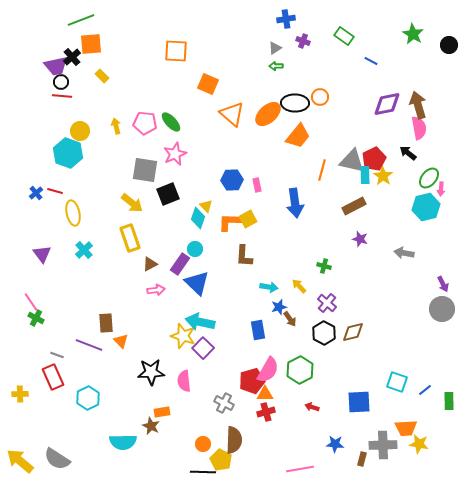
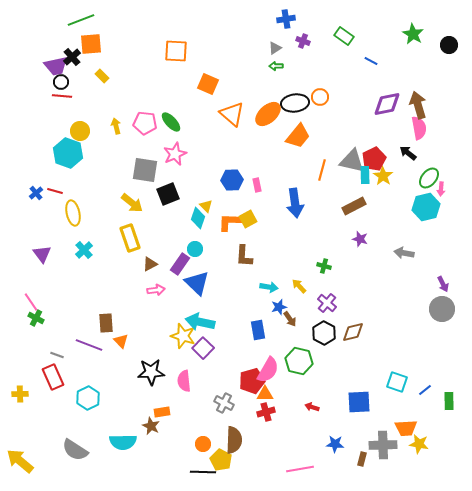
black ellipse at (295, 103): rotated 8 degrees counterclockwise
green hexagon at (300, 370): moved 1 px left, 9 px up; rotated 20 degrees counterclockwise
gray semicircle at (57, 459): moved 18 px right, 9 px up
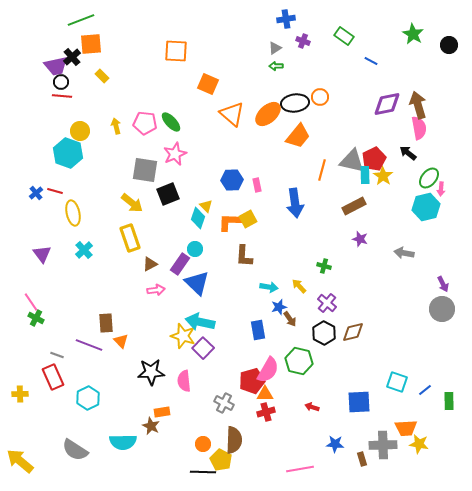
brown rectangle at (362, 459): rotated 32 degrees counterclockwise
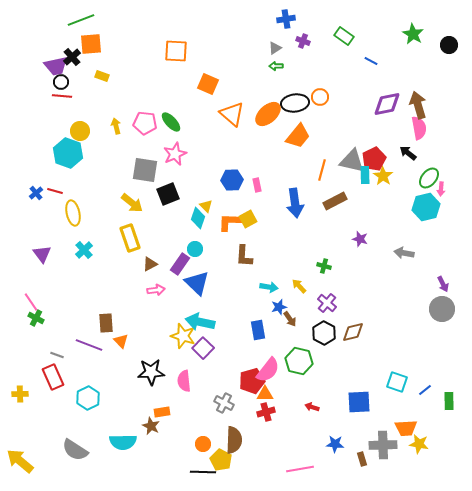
yellow rectangle at (102, 76): rotated 24 degrees counterclockwise
brown rectangle at (354, 206): moved 19 px left, 5 px up
pink semicircle at (268, 370): rotated 8 degrees clockwise
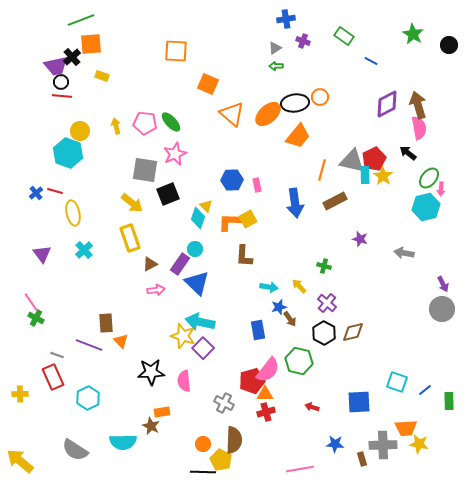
purple diamond at (387, 104): rotated 16 degrees counterclockwise
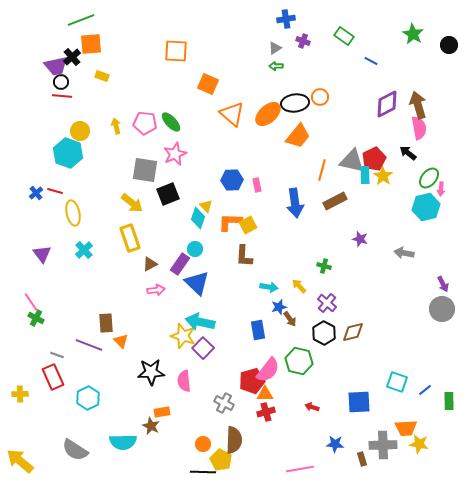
yellow square at (248, 219): moved 6 px down
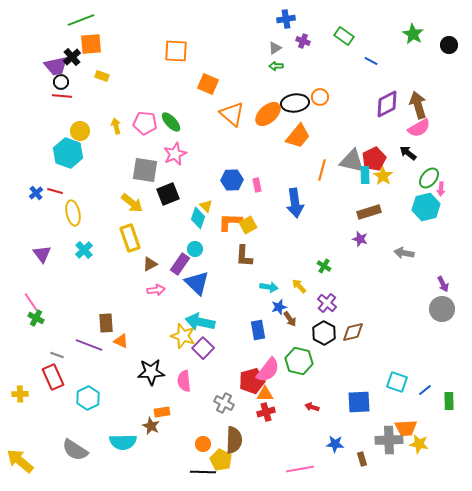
pink semicircle at (419, 128): rotated 70 degrees clockwise
brown rectangle at (335, 201): moved 34 px right, 11 px down; rotated 10 degrees clockwise
green cross at (324, 266): rotated 16 degrees clockwise
orange triangle at (121, 341): rotated 21 degrees counterclockwise
gray cross at (383, 445): moved 6 px right, 5 px up
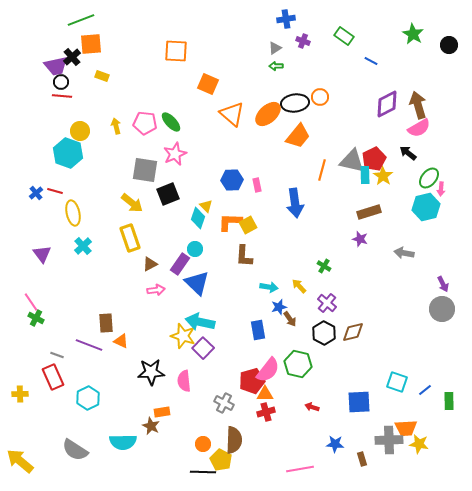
cyan cross at (84, 250): moved 1 px left, 4 px up
green hexagon at (299, 361): moved 1 px left, 3 px down
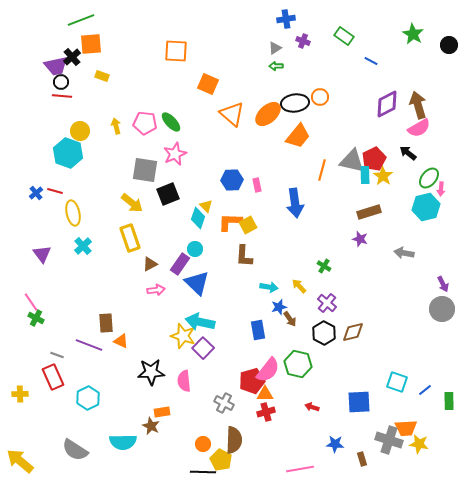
gray cross at (389, 440): rotated 20 degrees clockwise
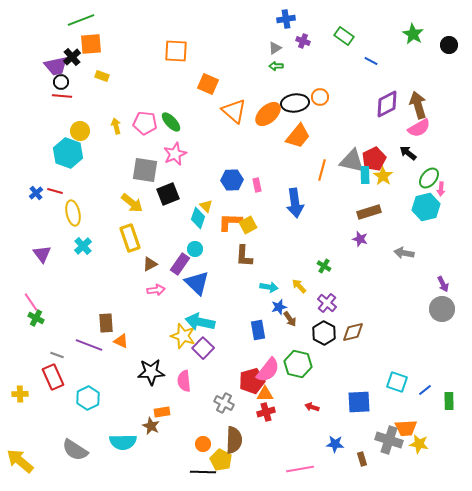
orange triangle at (232, 114): moved 2 px right, 3 px up
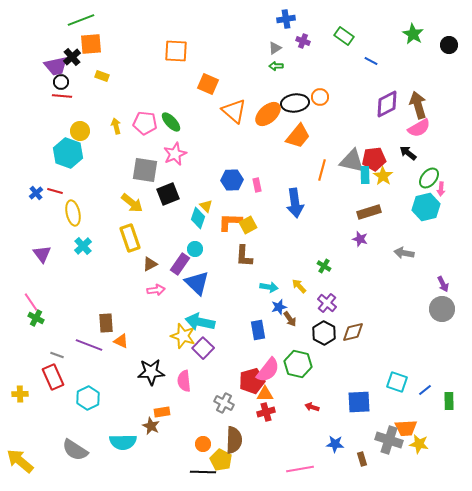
red pentagon at (374, 159): rotated 20 degrees clockwise
